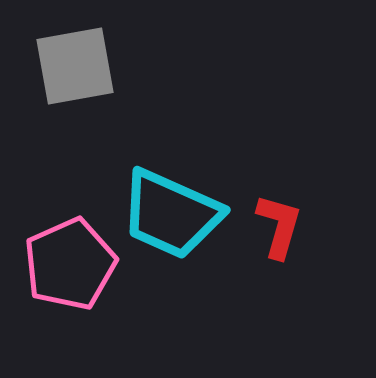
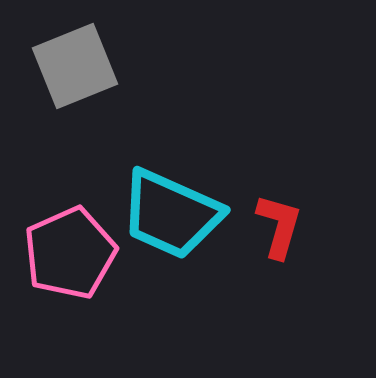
gray square: rotated 12 degrees counterclockwise
pink pentagon: moved 11 px up
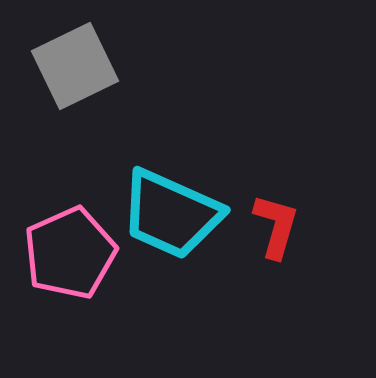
gray square: rotated 4 degrees counterclockwise
red L-shape: moved 3 px left
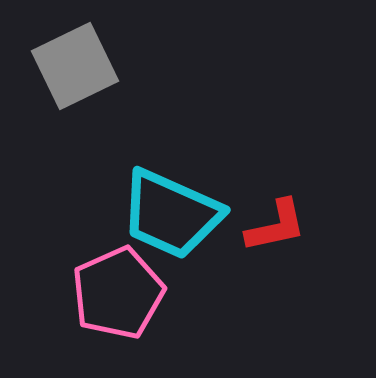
red L-shape: rotated 62 degrees clockwise
pink pentagon: moved 48 px right, 40 px down
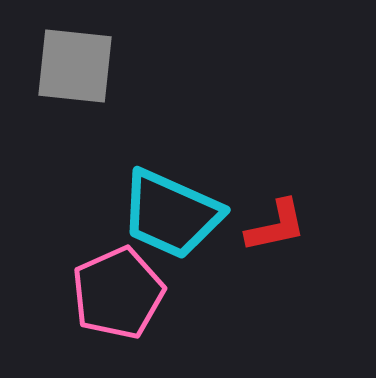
gray square: rotated 32 degrees clockwise
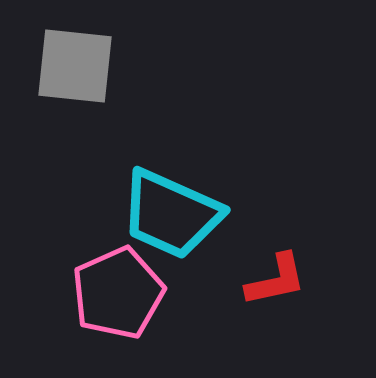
red L-shape: moved 54 px down
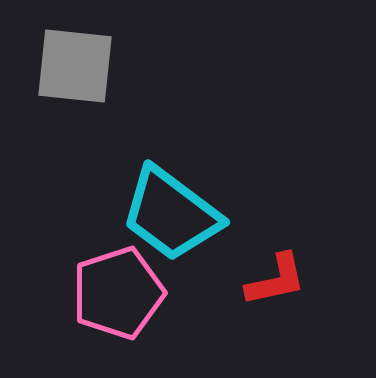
cyan trapezoid: rotated 13 degrees clockwise
pink pentagon: rotated 6 degrees clockwise
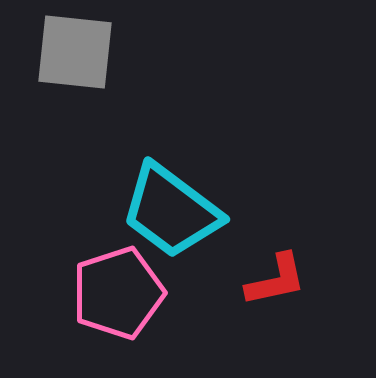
gray square: moved 14 px up
cyan trapezoid: moved 3 px up
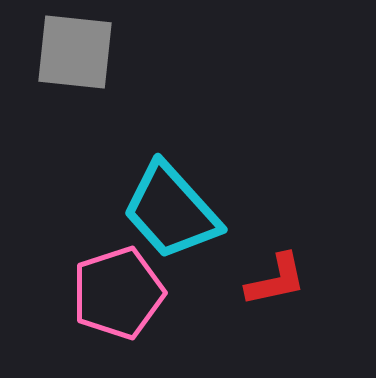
cyan trapezoid: rotated 11 degrees clockwise
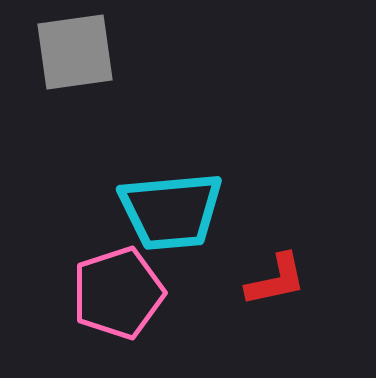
gray square: rotated 14 degrees counterclockwise
cyan trapezoid: rotated 53 degrees counterclockwise
